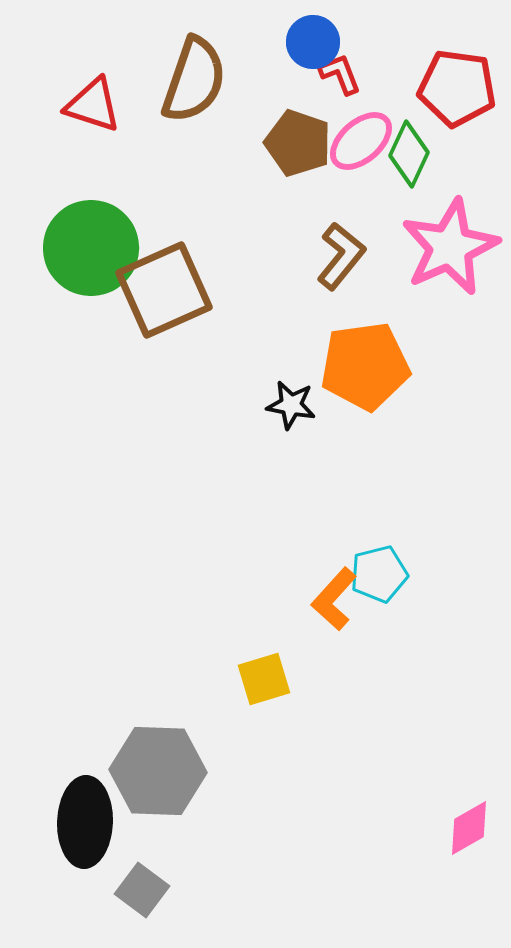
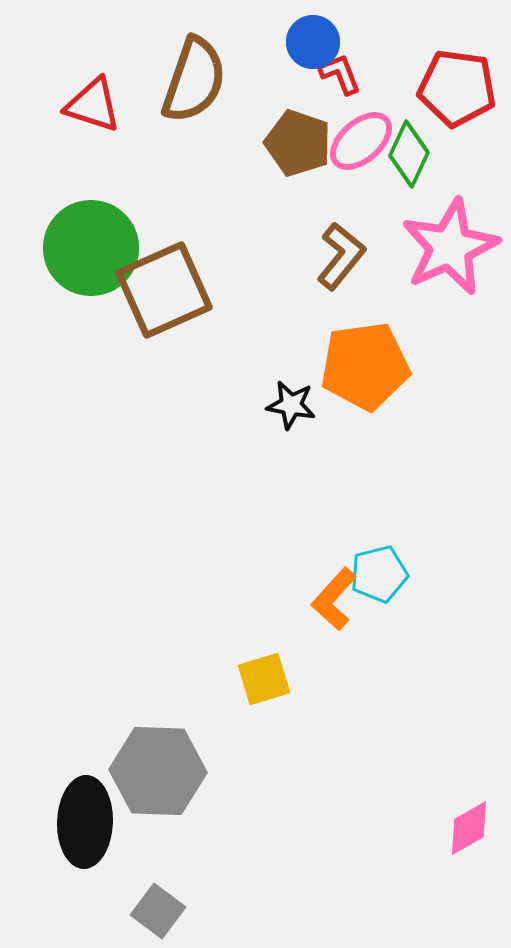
gray square: moved 16 px right, 21 px down
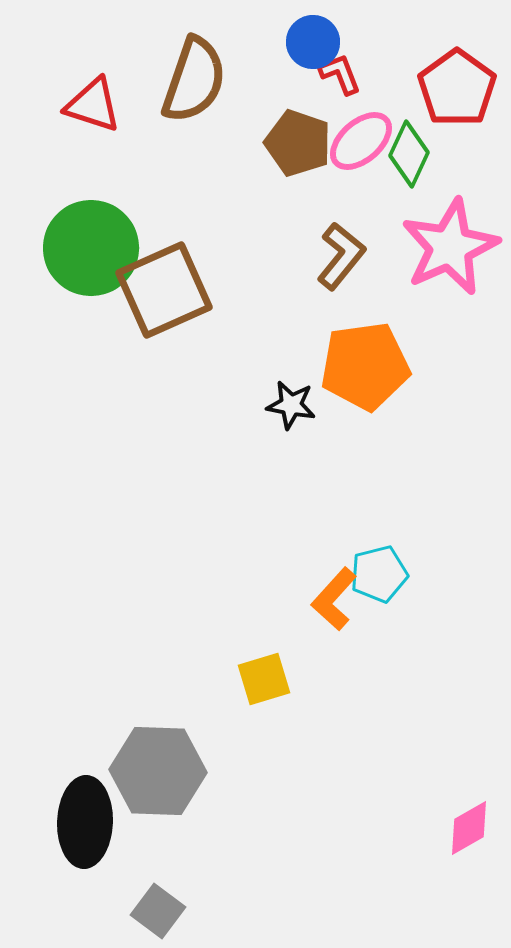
red pentagon: rotated 28 degrees clockwise
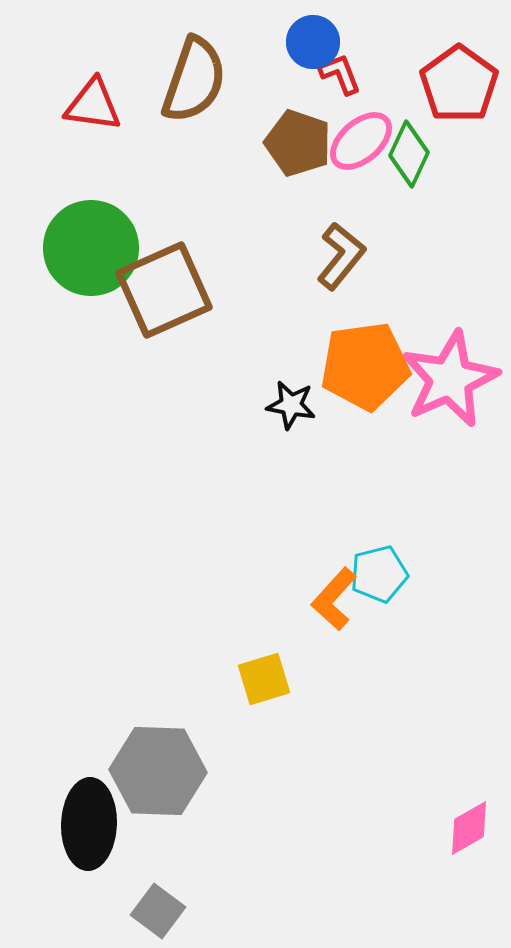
red pentagon: moved 2 px right, 4 px up
red triangle: rotated 10 degrees counterclockwise
pink star: moved 132 px down
black ellipse: moved 4 px right, 2 px down
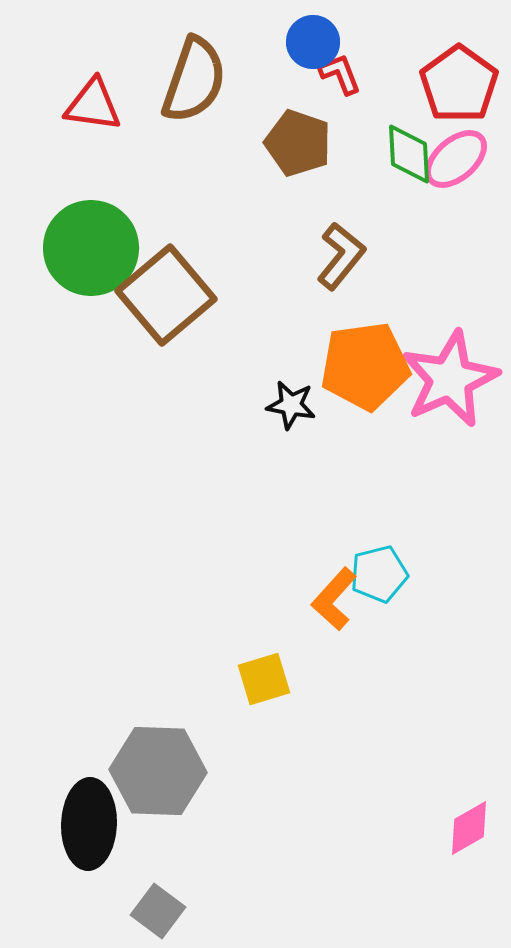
pink ellipse: moved 95 px right, 18 px down
green diamond: rotated 28 degrees counterclockwise
brown square: moved 2 px right, 5 px down; rotated 16 degrees counterclockwise
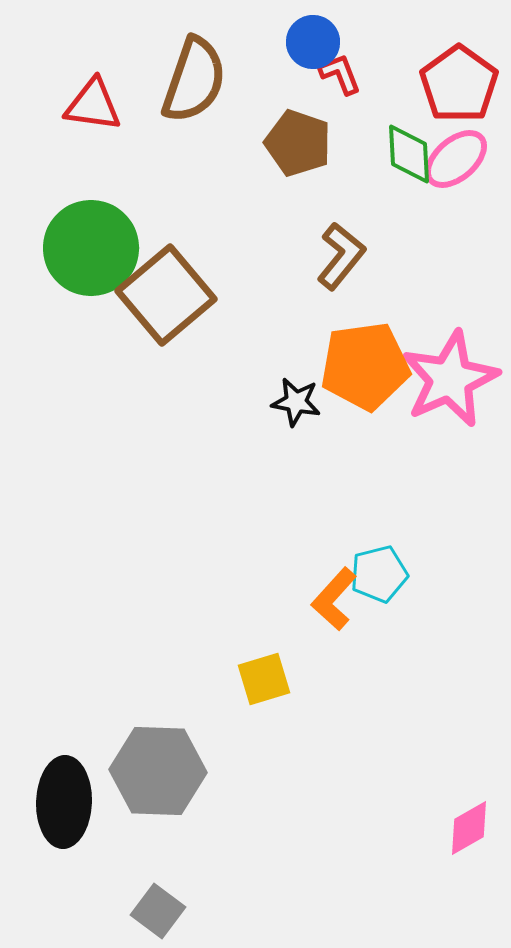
black star: moved 5 px right, 3 px up
black ellipse: moved 25 px left, 22 px up
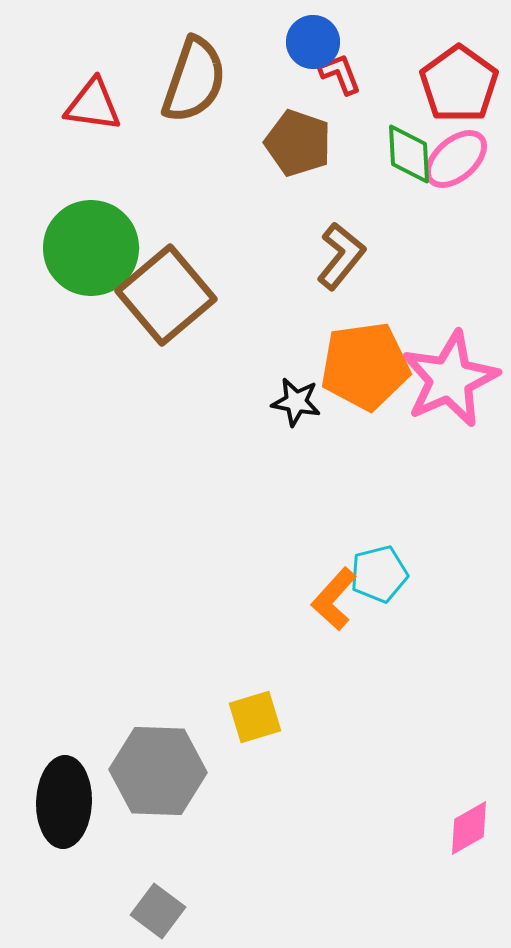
yellow square: moved 9 px left, 38 px down
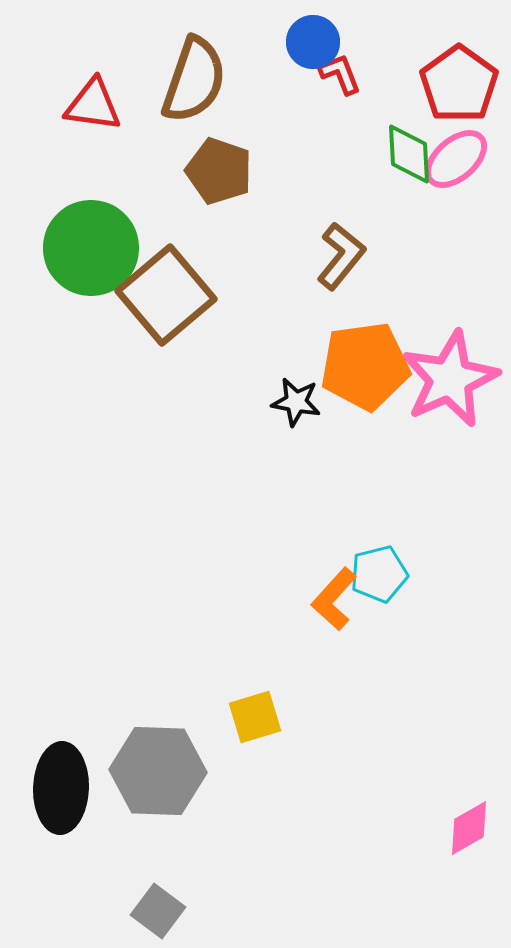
brown pentagon: moved 79 px left, 28 px down
black ellipse: moved 3 px left, 14 px up
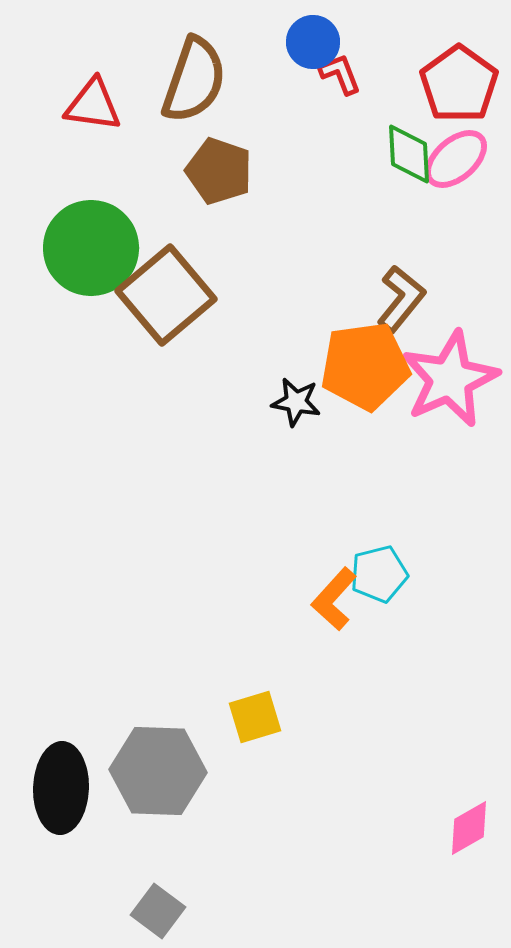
brown L-shape: moved 60 px right, 43 px down
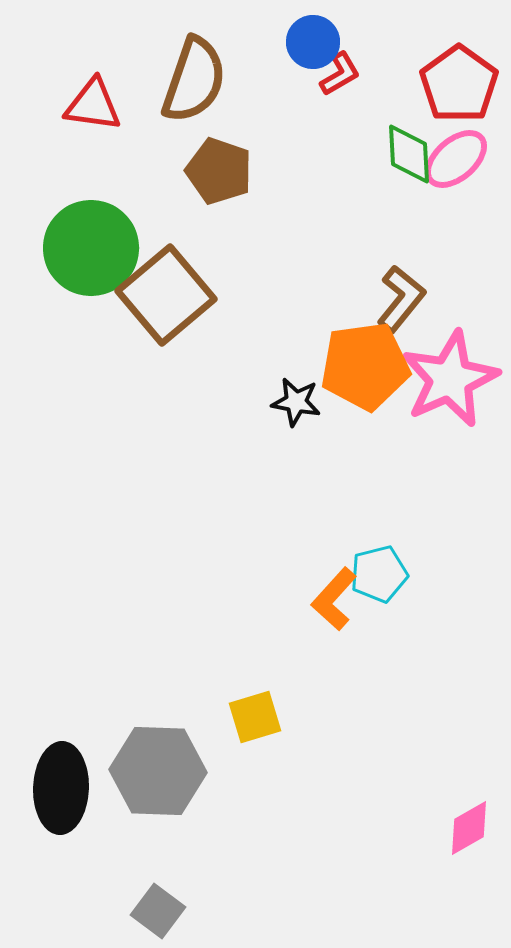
red L-shape: rotated 81 degrees clockwise
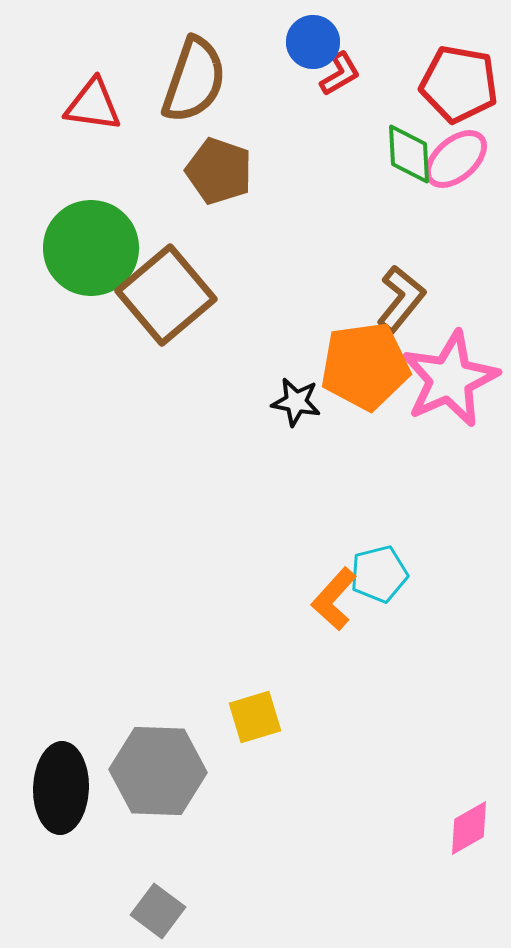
red pentagon: rotated 26 degrees counterclockwise
